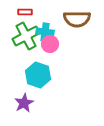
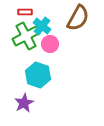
brown semicircle: moved 1 px right, 1 px up; rotated 60 degrees counterclockwise
cyan cross: moved 3 px left, 6 px up; rotated 30 degrees clockwise
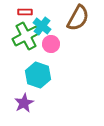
pink circle: moved 1 px right
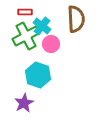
brown semicircle: moved 2 px left, 1 px down; rotated 32 degrees counterclockwise
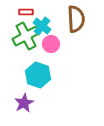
red rectangle: moved 1 px right
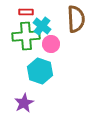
green cross: rotated 24 degrees clockwise
cyan hexagon: moved 2 px right, 4 px up
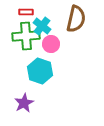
brown semicircle: rotated 16 degrees clockwise
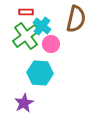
green cross: rotated 32 degrees counterclockwise
cyan hexagon: moved 2 px down; rotated 15 degrees counterclockwise
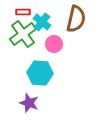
red rectangle: moved 3 px left
cyan cross: moved 4 px up
green cross: moved 3 px left, 2 px up
pink circle: moved 3 px right
purple star: moved 5 px right; rotated 24 degrees counterclockwise
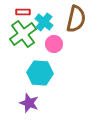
cyan cross: moved 2 px right
